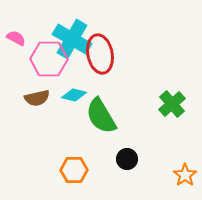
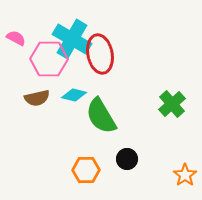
orange hexagon: moved 12 px right
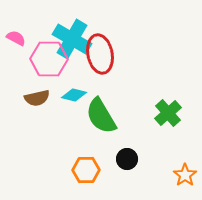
green cross: moved 4 px left, 9 px down
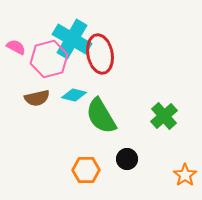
pink semicircle: moved 9 px down
pink hexagon: rotated 15 degrees counterclockwise
green cross: moved 4 px left, 3 px down
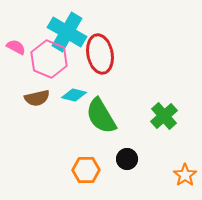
cyan cross: moved 5 px left, 7 px up
pink hexagon: rotated 24 degrees counterclockwise
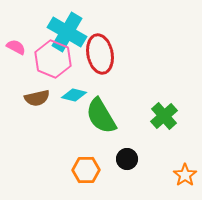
pink hexagon: moved 4 px right
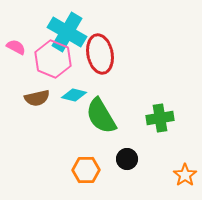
green cross: moved 4 px left, 2 px down; rotated 32 degrees clockwise
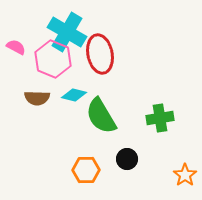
brown semicircle: rotated 15 degrees clockwise
